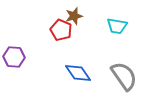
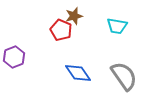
purple hexagon: rotated 25 degrees counterclockwise
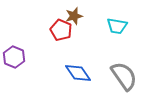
purple hexagon: rotated 15 degrees counterclockwise
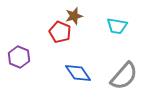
red pentagon: moved 1 px left, 2 px down
purple hexagon: moved 5 px right
gray semicircle: rotated 76 degrees clockwise
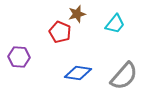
brown star: moved 3 px right, 2 px up
cyan trapezoid: moved 2 px left, 2 px up; rotated 60 degrees counterclockwise
purple hexagon: rotated 20 degrees counterclockwise
blue diamond: rotated 48 degrees counterclockwise
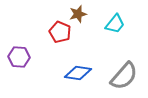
brown star: moved 1 px right
